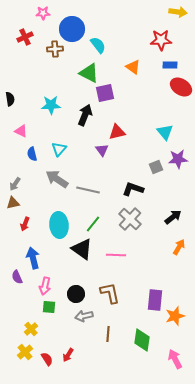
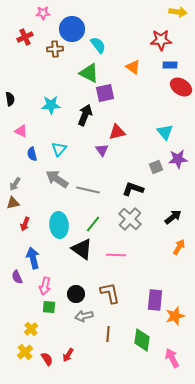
pink arrow at (175, 359): moved 3 px left, 1 px up
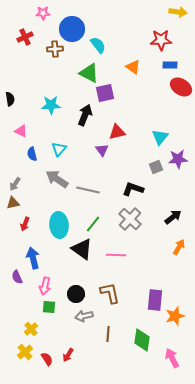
cyan triangle at (165, 132): moved 5 px left, 5 px down; rotated 18 degrees clockwise
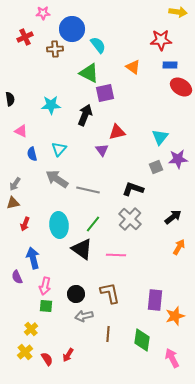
green square at (49, 307): moved 3 px left, 1 px up
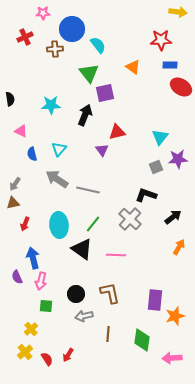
green triangle at (89, 73): rotated 25 degrees clockwise
black L-shape at (133, 189): moved 13 px right, 6 px down
pink arrow at (45, 286): moved 4 px left, 5 px up
pink arrow at (172, 358): rotated 66 degrees counterclockwise
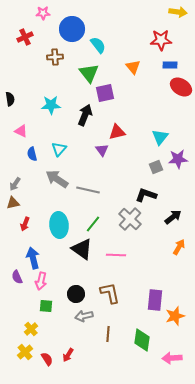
brown cross at (55, 49): moved 8 px down
orange triangle at (133, 67): rotated 14 degrees clockwise
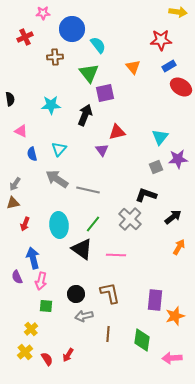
blue rectangle at (170, 65): moved 1 px left, 1 px down; rotated 32 degrees counterclockwise
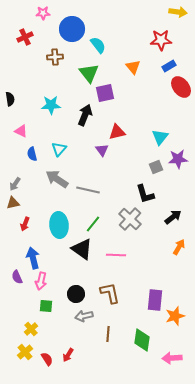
red ellipse at (181, 87): rotated 20 degrees clockwise
black L-shape at (146, 195): moved 1 px left, 1 px up; rotated 125 degrees counterclockwise
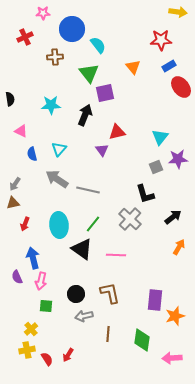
yellow cross at (25, 352): moved 2 px right, 2 px up; rotated 28 degrees clockwise
